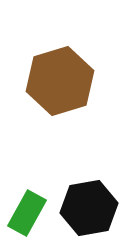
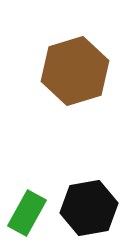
brown hexagon: moved 15 px right, 10 px up
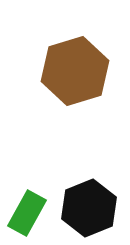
black hexagon: rotated 12 degrees counterclockwise
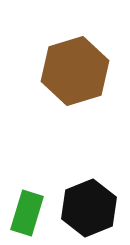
green rectangle: rotated 12 degrees counterclockwise
